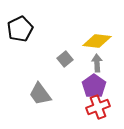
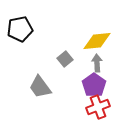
black pentagon: rotated 15 degrees clockwise
yellow diamond: rotated 12 degrees counterclockwise
purple pentagon: moved 1 px up
gray trapezoid: moved 7 px up
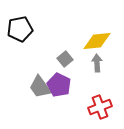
purple pentagon: moved 35 px left; rotated 10 degrees counterclockwise
red cross: moved 2 px right
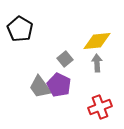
black pentagon: rotated 30 degrees counterclockwise
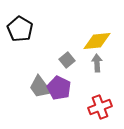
gray square: moved 2 px right, 1 px down
purple pentagon: moved 3 px down
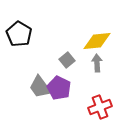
black pentagon: moved 1 px left, 5 px down
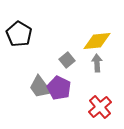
red cross: rotated 20 degrees counterclockwise
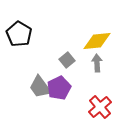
purple pentagon: rotated 20 degrees clockwise
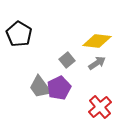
yellow diamond: rotated 12 degrees clockwise
gray arrow: rotated 60 degrees clockwise
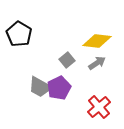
gray trapezoid: rotated 25 degrees counterclockwise
red cross: moved 1 px left
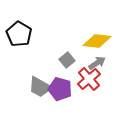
purple pentagon: moved 1 px right, 1 px down; rotated 30 degrees counterclockwise
red cross: moved 10 px left, 28 px up
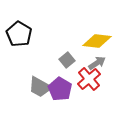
purple pentagon: rotated 15 degrees clockwise
